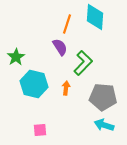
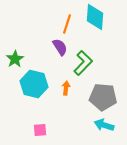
green star: moved 1 px left, 2 px down
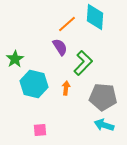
orange line: rotated 30 degrees clockwise
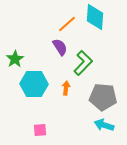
cyan hexagon: rotated 12 degrees counterclockwise
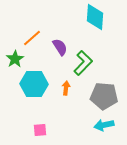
orange line: moved 35 px left, 14 px down
gray pentagon: moved 1 px right, 1 px up
cyan arrow: rotated 30 degrees counterclockwise
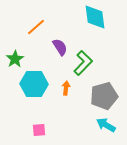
cyan diamond: rotated 12 degrees counterclockwise
orange line: moved 4 px right, 11 px up
gray pentagon: rotated 20 degrees counterclockwise
cyan arrow: moved 2 px right; rotated 42 degrees clockwise
pink square: moved 1 px left
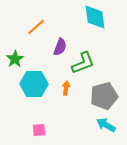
purple semicircle: rotated 54 degrees clockwise
green L-shape: rotated 25 degrees clockwise
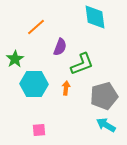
green L-shape: moved 1 px left, 1 px down
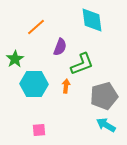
cyan diamond: moved 3 px left, 3 px down
orange arrow: moved 2 px up
